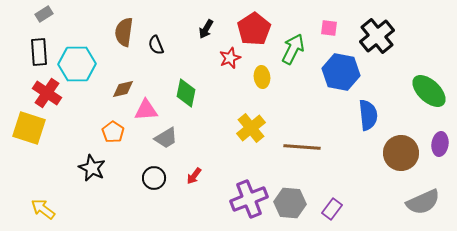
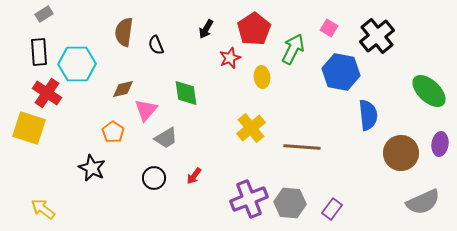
pink square: rotated 24 degrees clockwise
green diamond: rotated 20 degrees counterclockwise
pink triangle: rotated 45 degrees counterclockwise
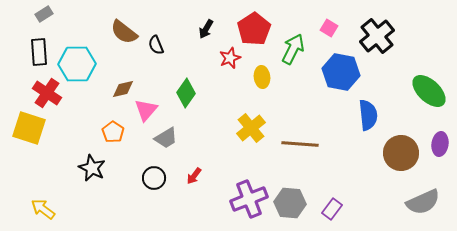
brown semicircle: rotated 60 degrees counterclockwise
green diamond: rotated 44 degrees clockwise
brown line: moved 2 px left, 3 px up
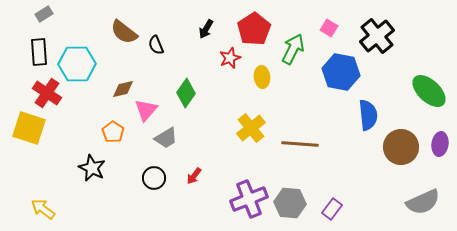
brown circle: moved 6 px up
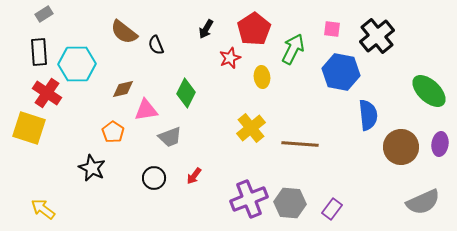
pink square: moved 3 px right, 1 px down; rotated 24 degrees counterclockwise
green diamond: rotated 8 degrees counterclockwise
pink triangle: rotated 40 degrees clockwise
gray trapezoid: moved 4 px right, 1 px up; rotated 10 degrees clockwise
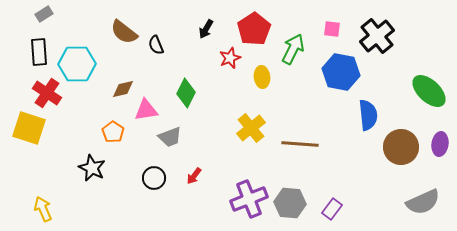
yellow arrow: rotated 30 degrees clockwise
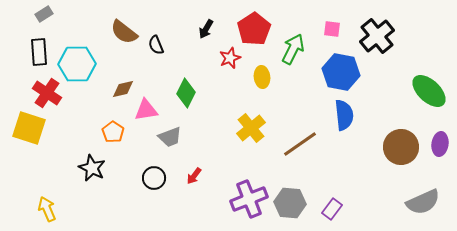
blue semicircle: moved 24 px left
brown line: rotated 39 degrees counterclockwise
yellow arrow: moved 4 px right
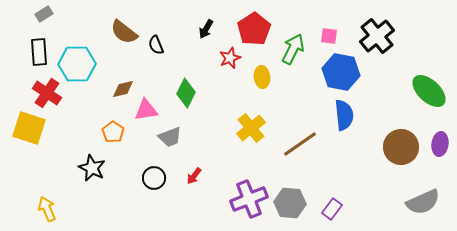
pink square: moved 3 px left, 7 px down
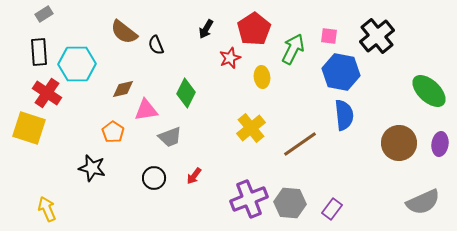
brown circle: moved 2 px left, 4 px up
black star: rotated 12 degrees counterclockwise
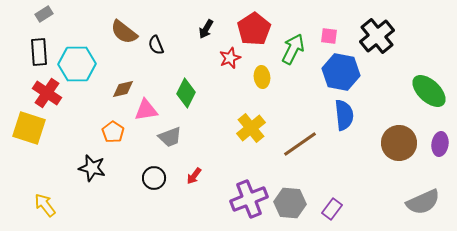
yellow arrow: moved 2 px left, 4 px up; rotated 15 degrees counterclockwise
